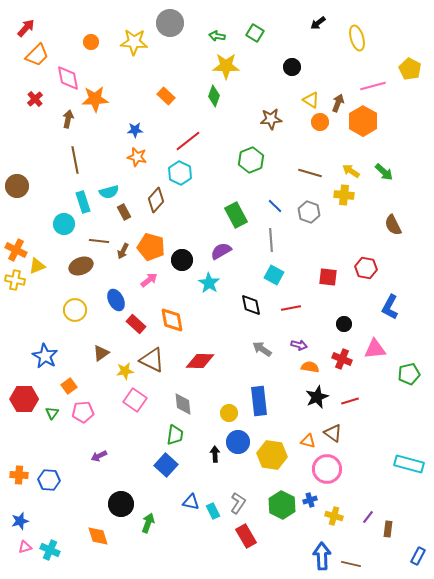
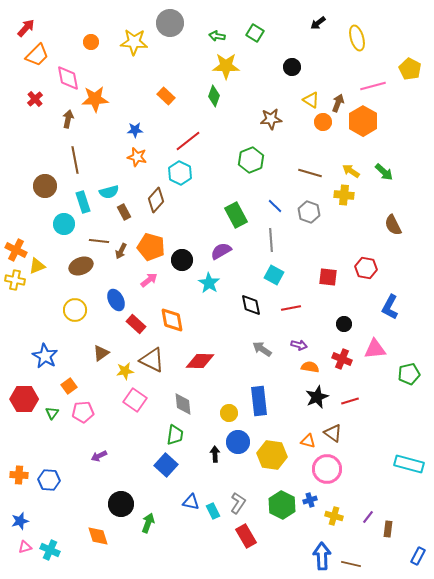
orange circle at (320, 122): moved 3 px right
brown circle at (17, 186): moved 28 px right
brown arrow at (123, 251): moved 2 px left
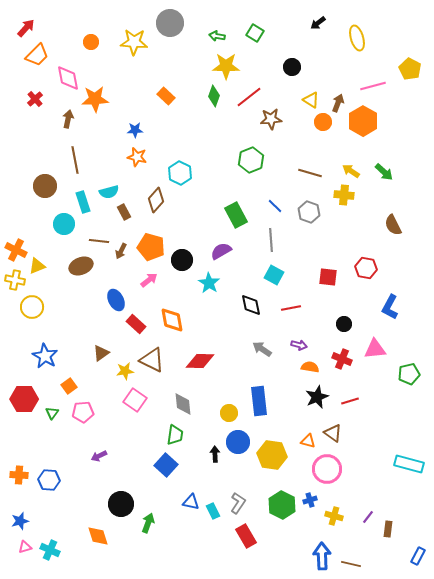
red line at (188, 141): moved 61 px right, 44 px up
yellow circle at (75, 310): moved 43 px left, 3 px up
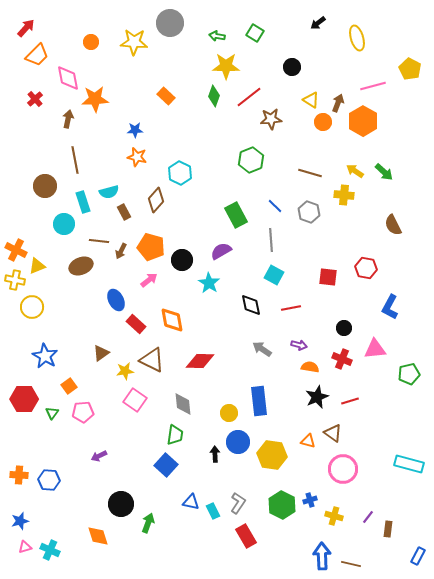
yellow arrow at (351, 171): moved 4 px right
black circle at (344, 324): moved 4 px down
pink circle at (327, 469): moved 16 px right
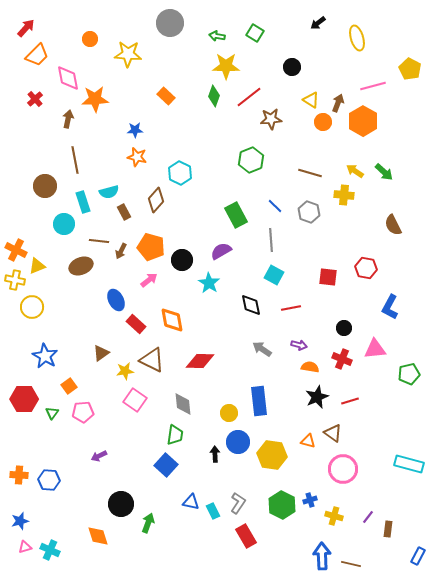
orange circle at (91, 42): moved 1 px left, 3 px up
yellow star at (134, 42): moved 6 px left, 12 px down
